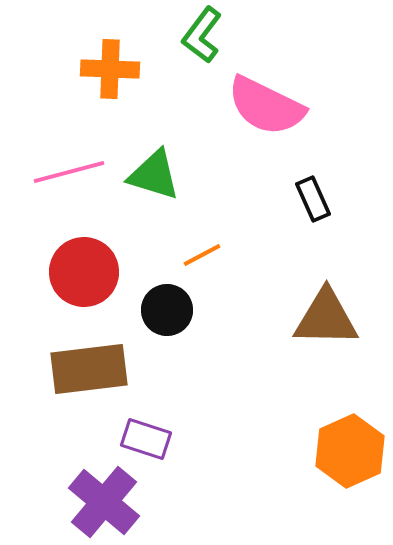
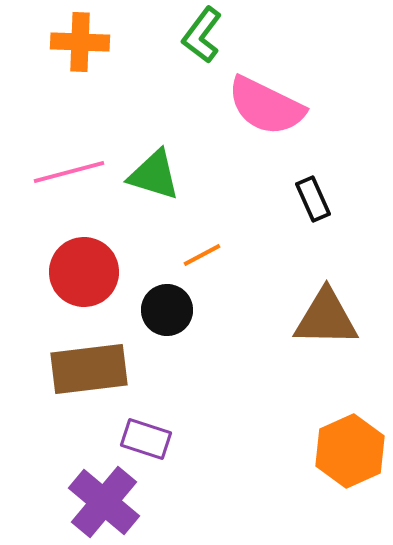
orange cross: moved 30 px left, 27 px up
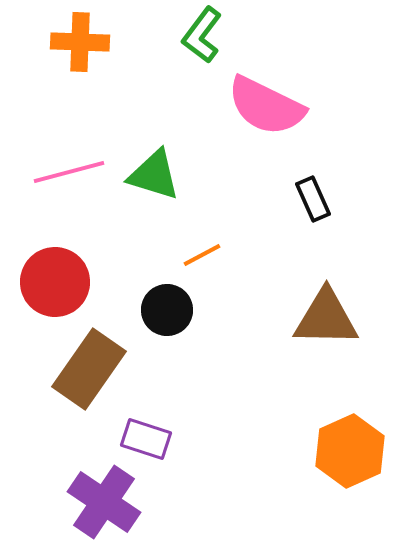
red circle: moved 29 px left, 10 px down
brown rectangle: rotated 48 degrees counterclockwise
purple cross: rotated 6 degrees counterclockwise
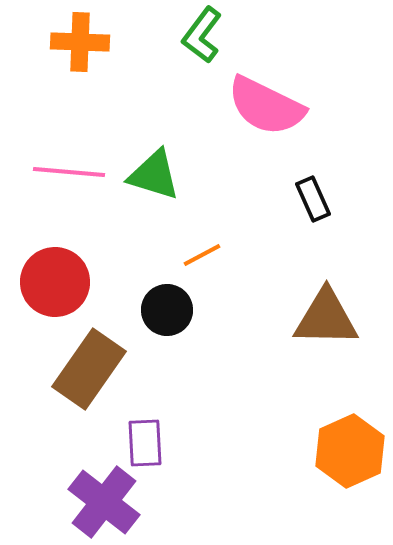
pink line: rotated 20 degrees clockwise
purple rectangle: moved 1 px left, 4 px down; rotated 69 degrees clockwise
purple cross: rotated 4 degrees clockwise
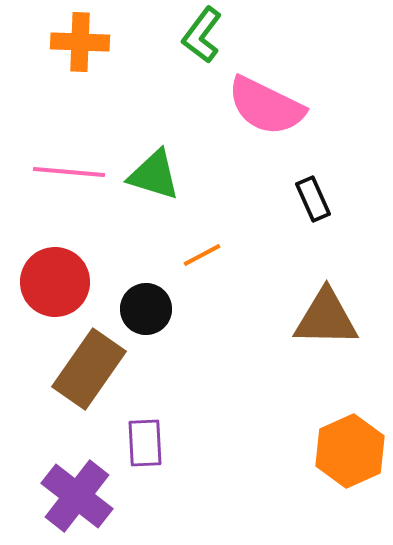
black circle: moved 21 px left, 1 px up
purple cross: moved 27 px left, 6 px up
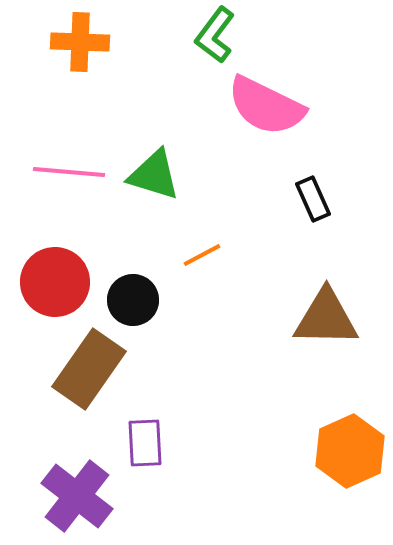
green L-shape: moved 13 px right
black circle: moved 13 px left, 9 px up
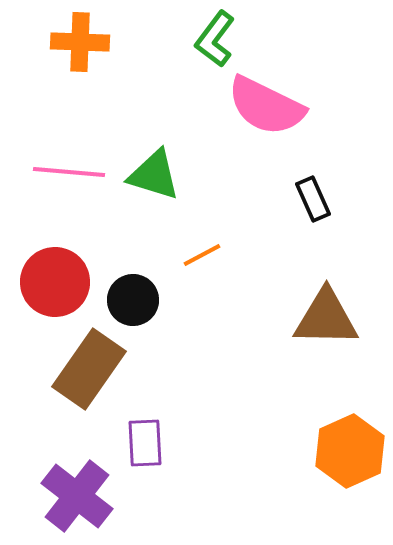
green L-shape: moved 4 px down
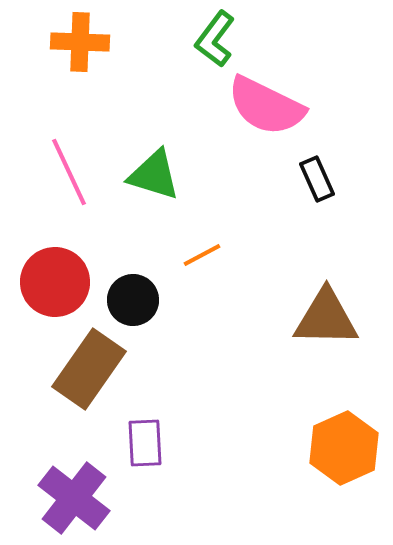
pink line: rotated 60 degrees clockwise
black rectangle: moved 4 px right, 20 px up
orange hexagon: moved 6 px left, 3 px up
purple cross: moved 3 px left, 2 px down
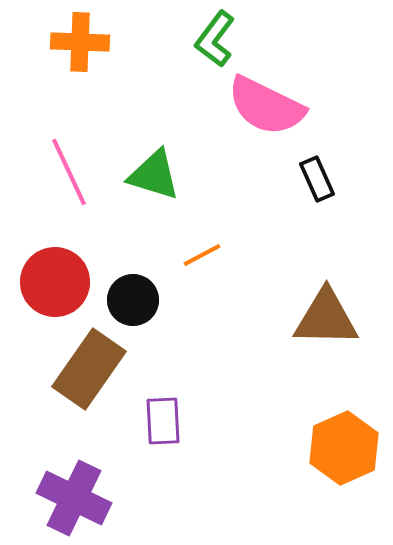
purple rectangle: moved 18 px right, 22 px up
purple cross: rotated 12 degrees counterclockwise
